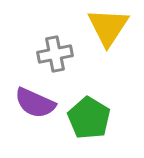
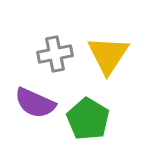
yellow triangle: moved 28 px down
green pentagon: moved 1 px left, 1 px down
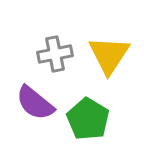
yellow triangle: moved 1 px right
purple semicircle: rotated 15 degrees clockwise
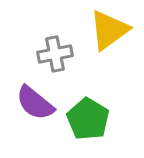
yellow triangle: moved 25 px up; rotated 21 degrees clockwise
